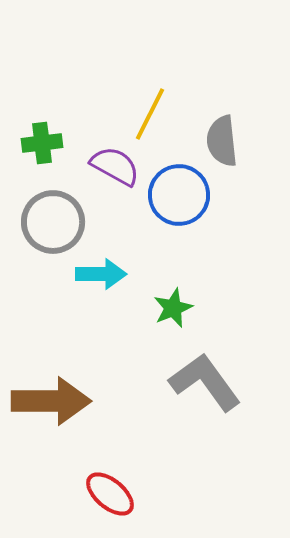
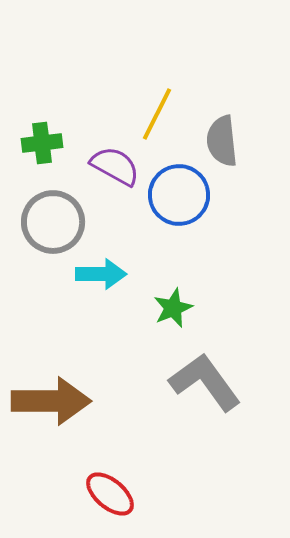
yellow line: moved 7 px right
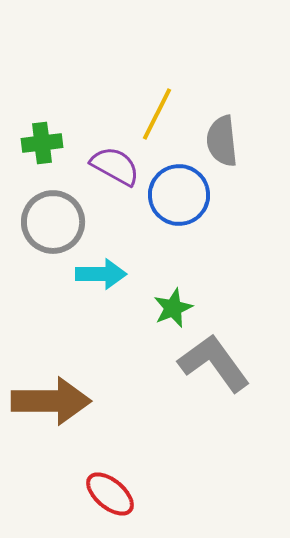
gray L-shape: moved 9 px right, 19 px up
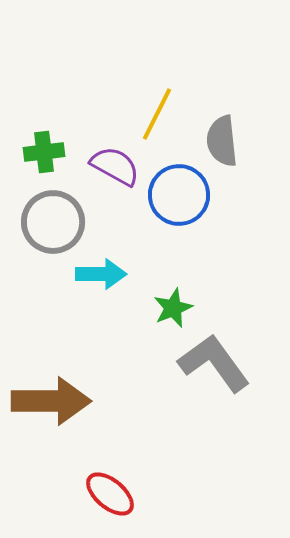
green cross: moved 2 px right, 9 px down
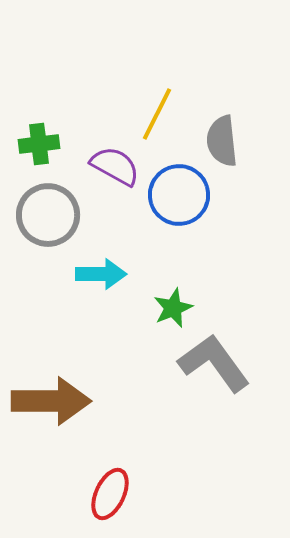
green cross: moved 5 px left, 8 px up
gray circle: moved 5 px left, 7 px up
red ellipse: rotated 75 degrees clockwise
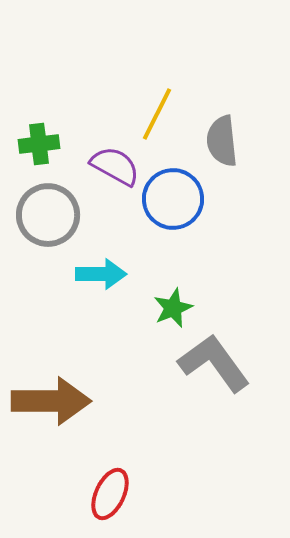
blue circle: moved 6 px left, 4 px down
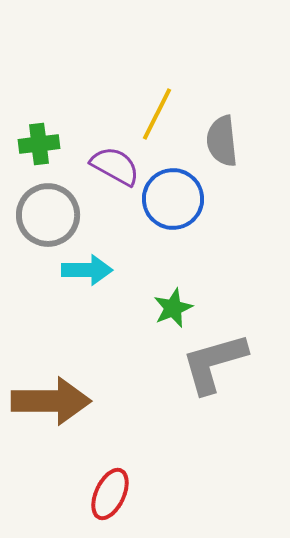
cyan arrow: moved 14 px left, 4 px up
gray L-shape: rotated 70 degrees counterclockwise
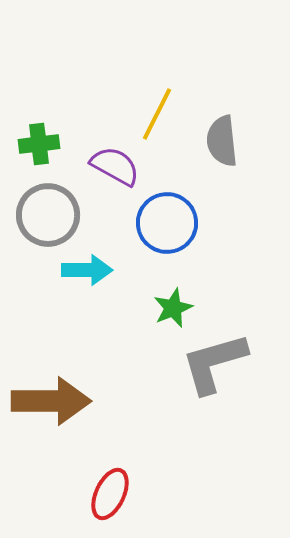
blue circle: moved 6 px left, 24 px down
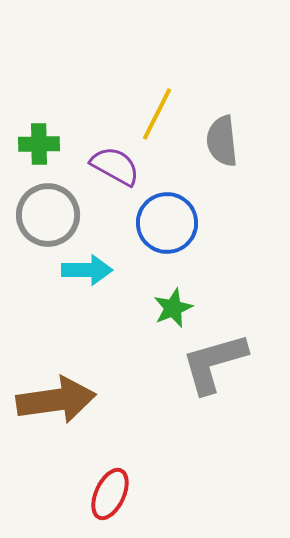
green cross: rotated 6 degrees clockwise
brown arrow: moved 5 px right, 1 px up; rotated 8 degrees counterclockwise
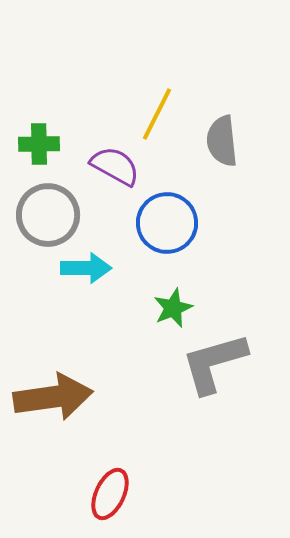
cyan arrow: moved 1 px left, 2 px up
brown arrow: moved 3 px left, 3 px up
